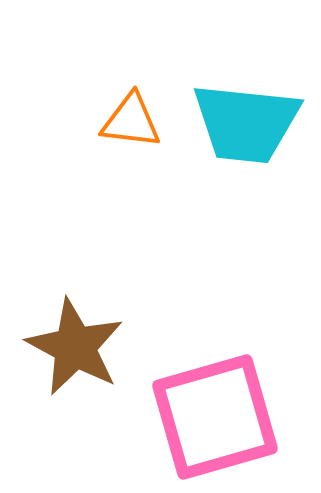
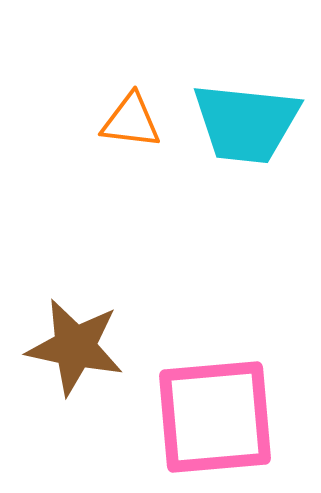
brown star: rotated 16 degrees counterclockwise
pink square: rotated 11 degrees clockwise
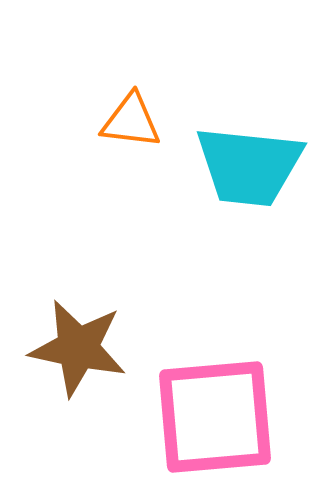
cyan trapezoid: moved 3 px right, 43 px down
brown star: moved 3 px right, 1 px down
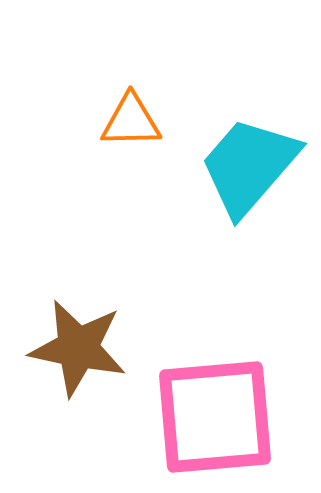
orange triangle: rotated 8 degrees counterclockwise
cyan trapezoid: rotated 125 degrees clockwise
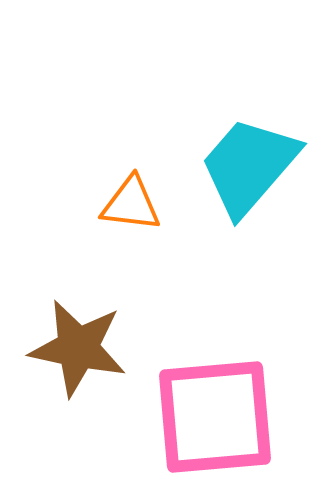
orange triangle: moved 83 px down; rotated 8 degrees clockwise
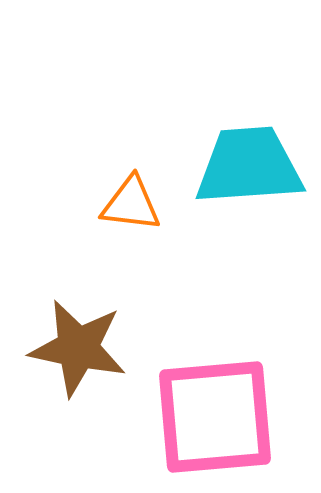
cyan trapezoid: rotated 45 degrees clockwise
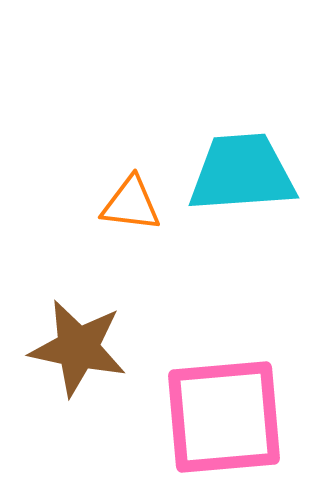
cyan trapezoid: moved 7 px left, 7 px down
pink square: moved 9 px right
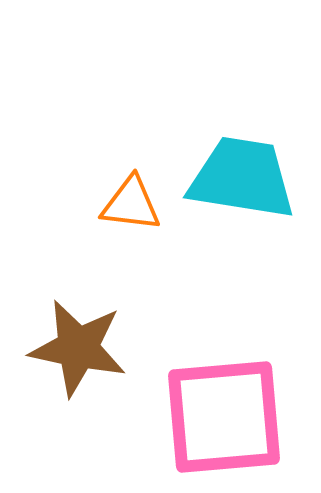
cyan trapezoid: moved 5 px down; rotated 13 degrees clockwise
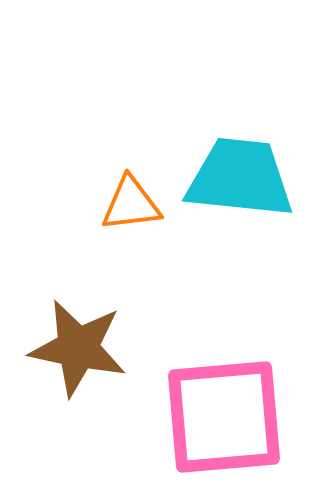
cyan trapezoid: moved 2 px left; rotated 3 degrees counterclockwise
orange triangle: rotated 14 degrees counterclockwise
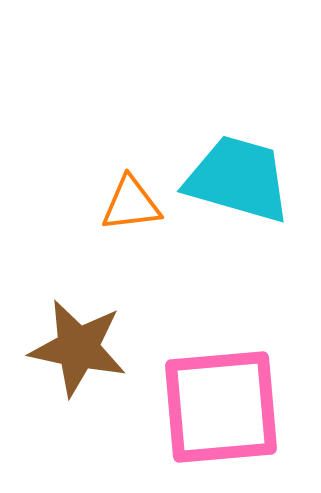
cyan trapezoid: moved 2 px left, 1 px down; rotated 10 degrees clockwise
pink square: moved 3 px left, 10 px up
